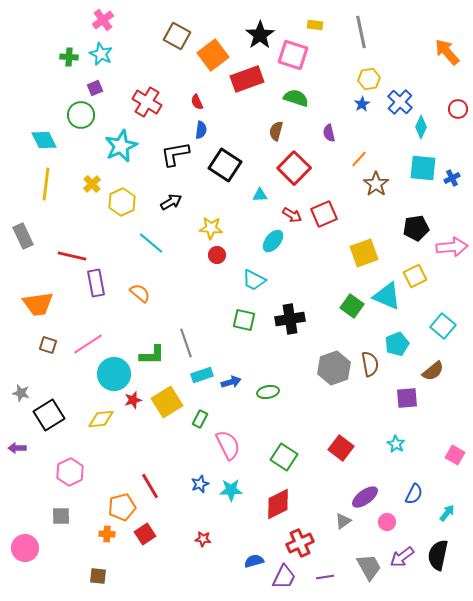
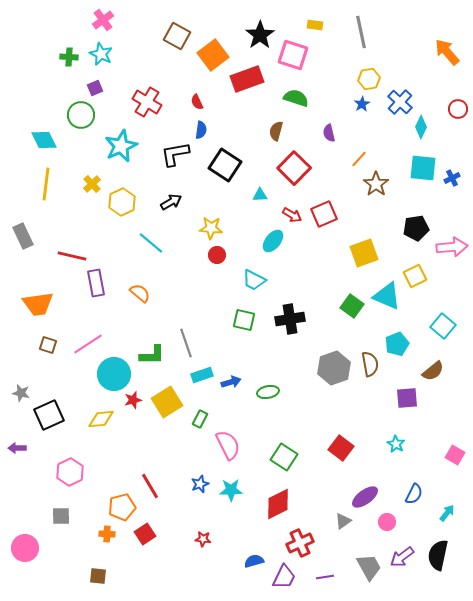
black square at (49, 415): rotated 8 degrees clockwise
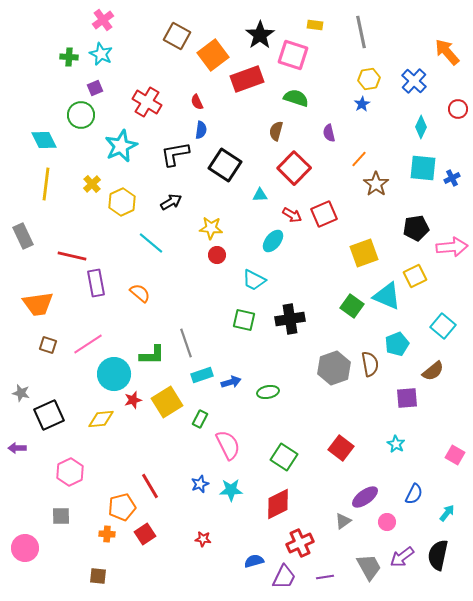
blue cross at (400, 102): moved 14 px right, 21 px up
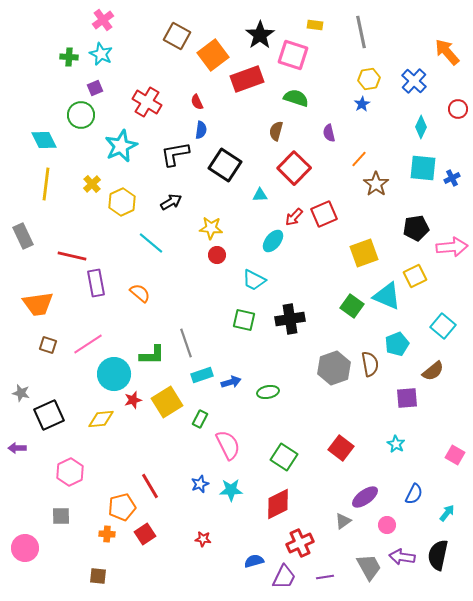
red arrow at (292, 215): moved 2 px right, 2 px down; rotated 102 degrees clockwise
pink circle at (387, 522): moved 3 px down
purple arrow at (402, 557): rotated 45 degrees clockwise
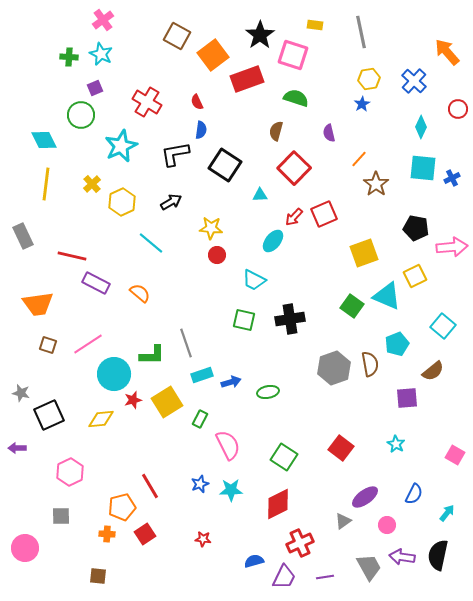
black pentagon at (416, 228): rotated 20 degrees clockwise
purple rectangle at (96, 283): rotated 52 degrees counterclockwise
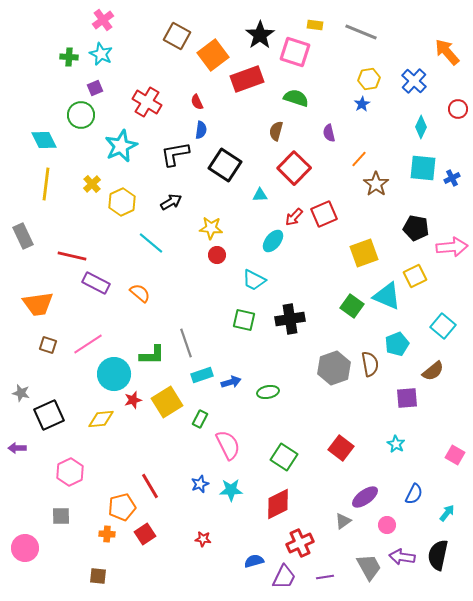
gray line at (361, 32): rotated 56 degrees counterclockwise
pink square at (293, 55): moved 2 px right, 3 px up
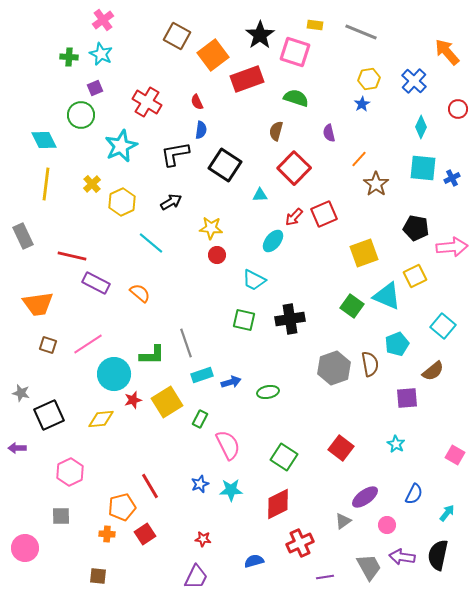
purple trapezoid at (284, 577): moved 88 px left
